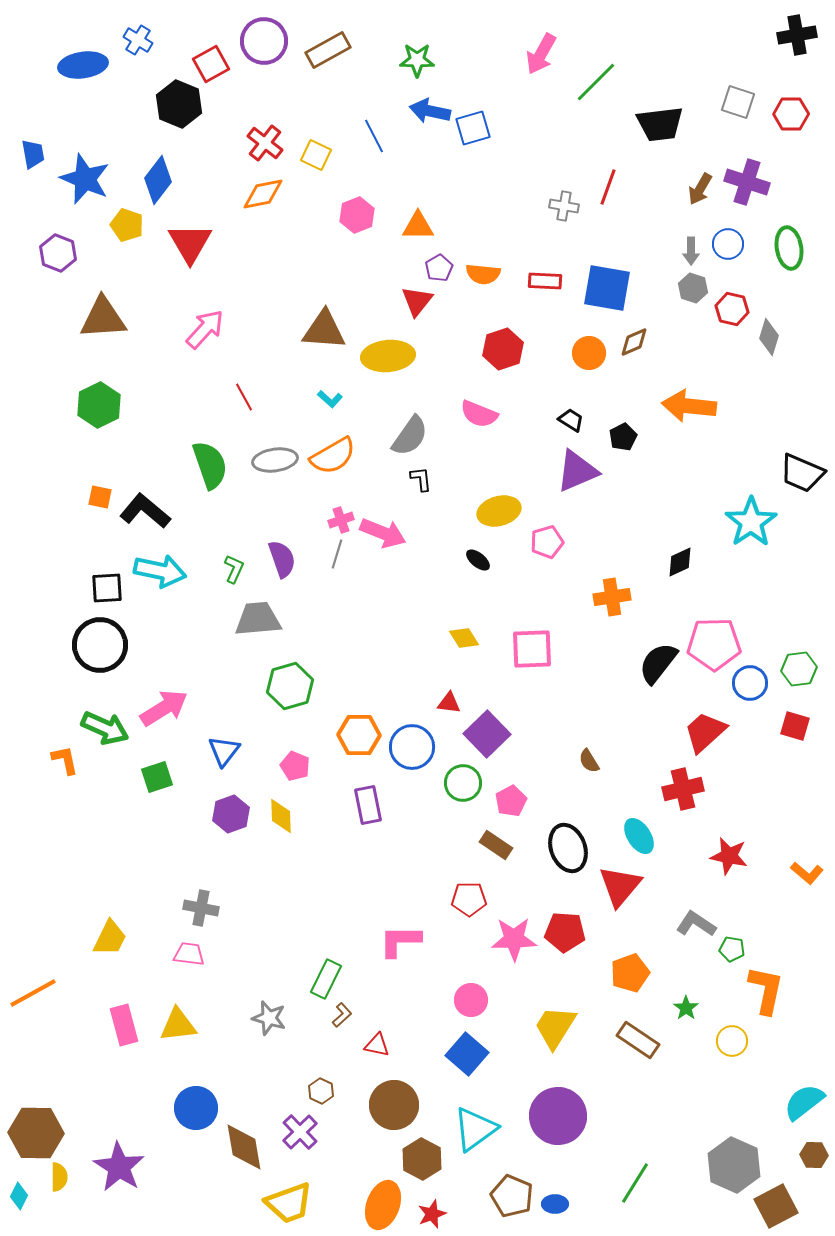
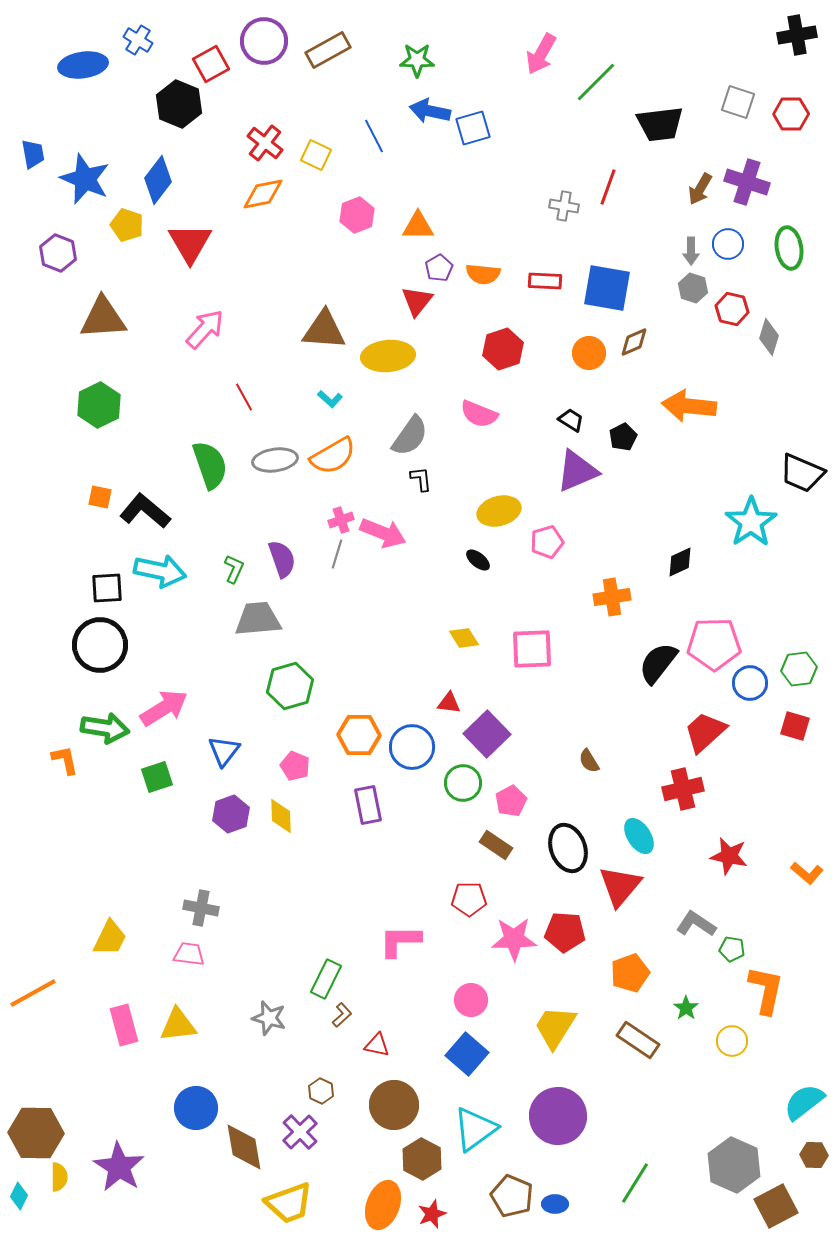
green arrow at (105, 728): rotated 15 degrees counterclockwise
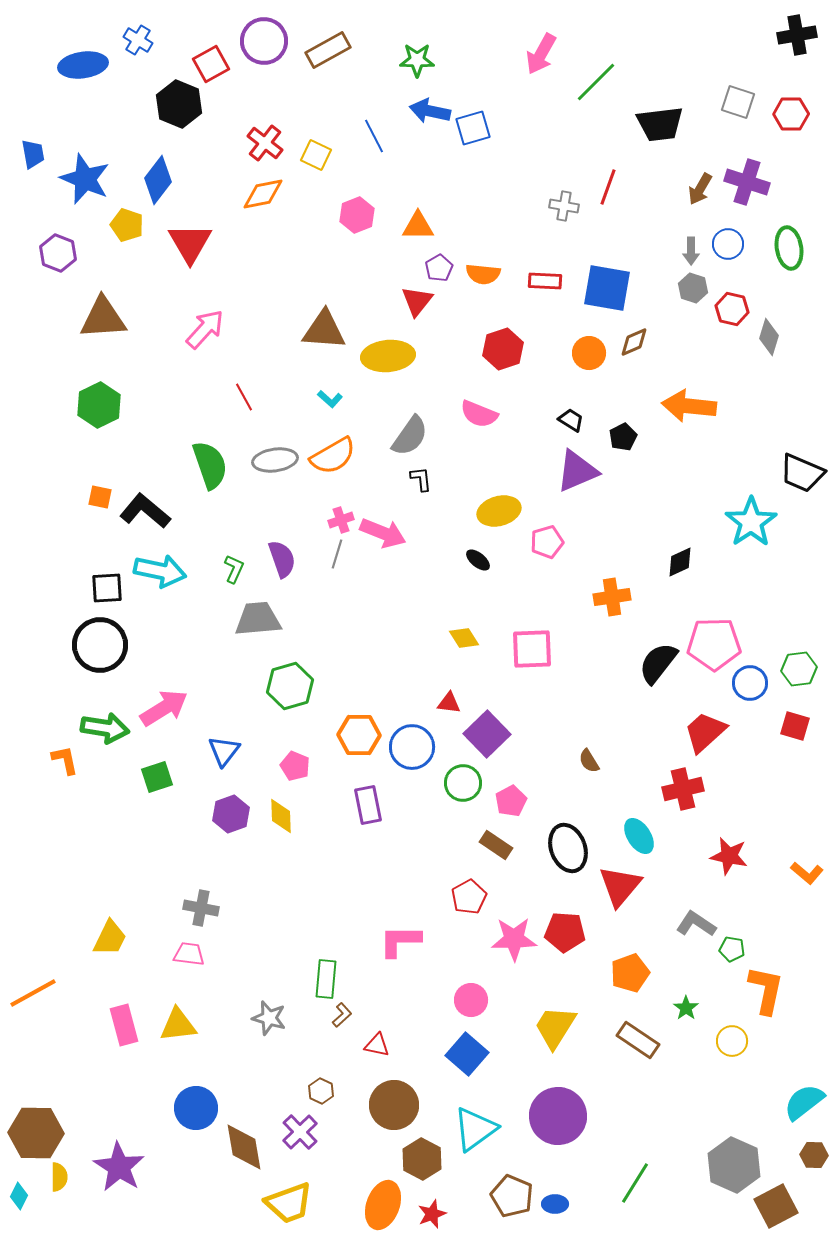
red pentagon at (469, 899): moved 2 px up; rotated 28 degrees counterclockwise
green rectangle at (326, 979): rotated 21 degrees counterclockwise
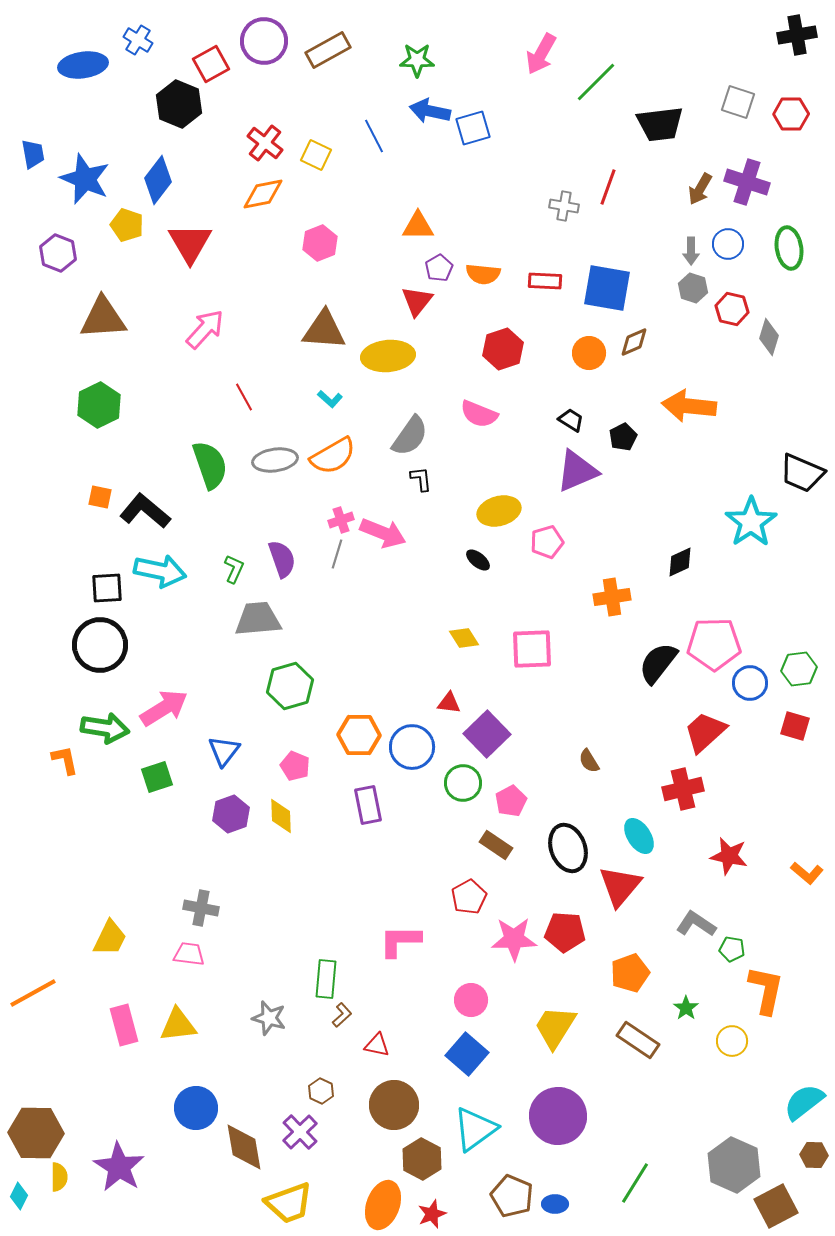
pink hexagon at (357, 215): moved 37 px left, 28 px down
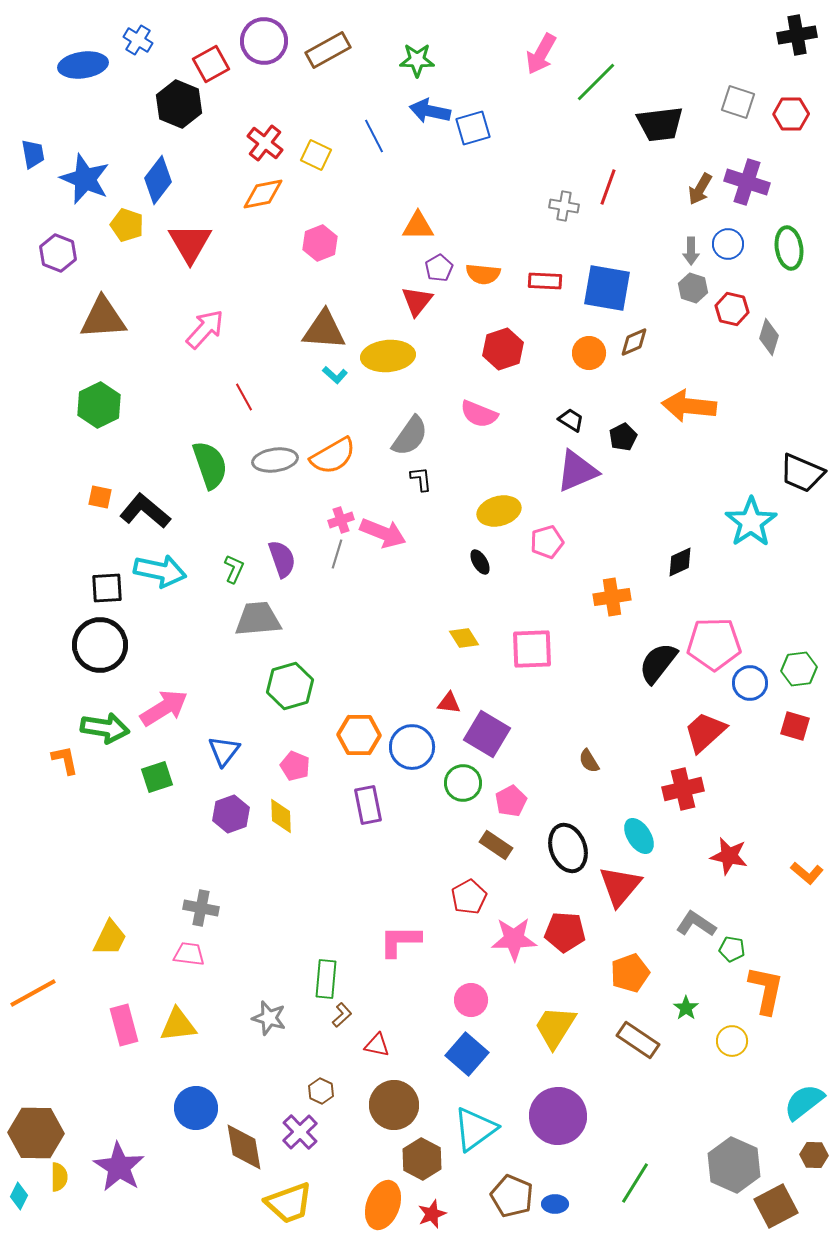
cyan L-shape at (330, 399): moved 5 px right, 24 px up
black ellipse at (478, 560): moved 2 px right, 2 px down; rotated 20 degrees clockwise
purple square at (487, 734): rotated 15 degrees counterclockwise
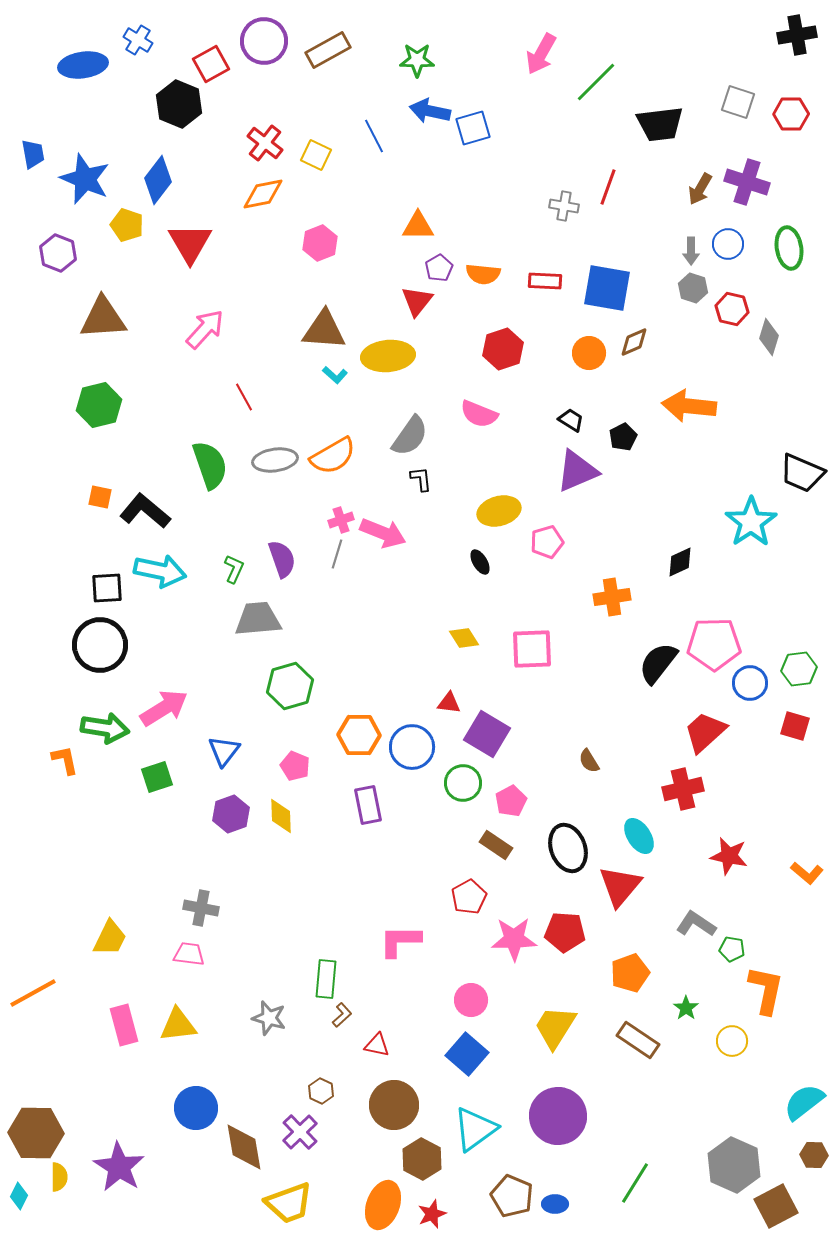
green hexagon at (99, 405): rotated 12 degrees clockwise
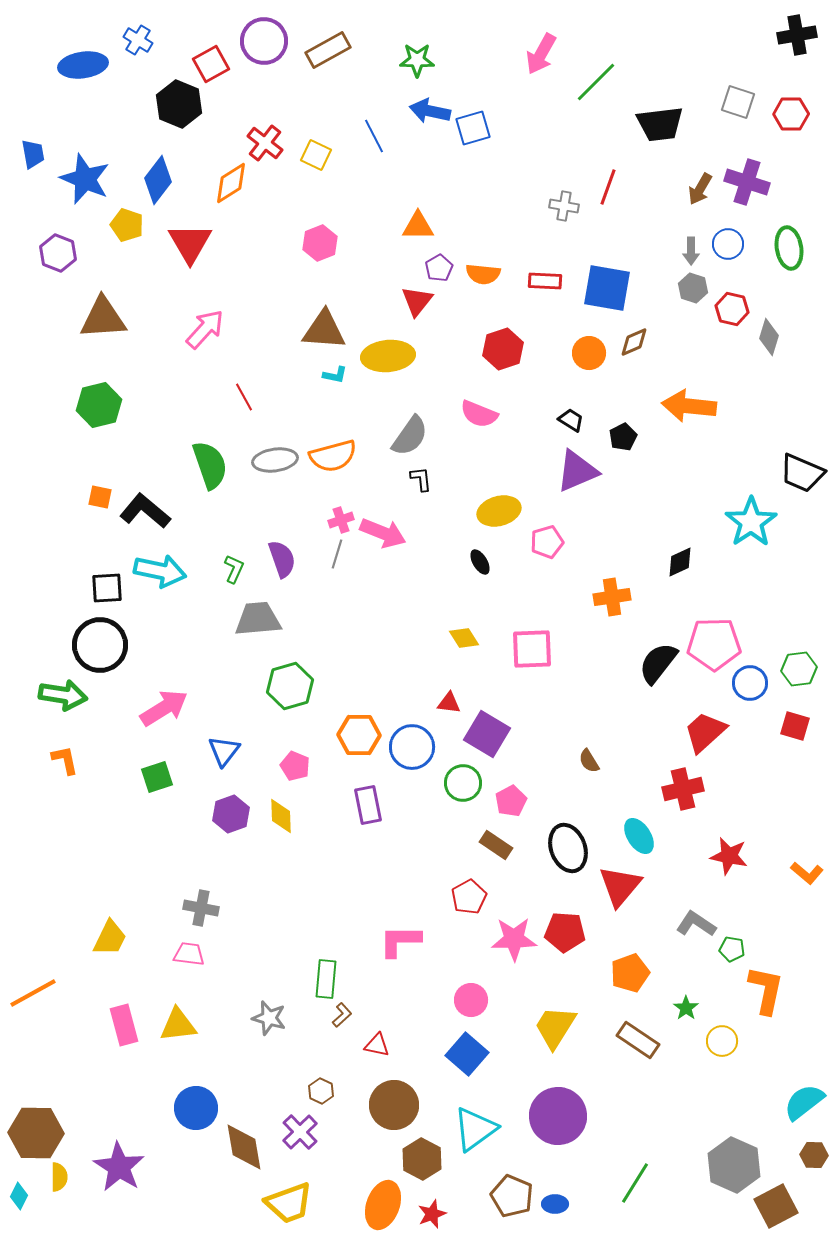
orange diamond at (263, 194): moved 32 px left, 11 px up; rotated 21 degrees counterclockwise
cyan L-shape at (335, 375): rotated 30 degrees counterclockwise
orange semicircle at (333, 456): rotated 15 degrees clockwise
green arrow at (105, 728): moved 42 px left, 33 px up
yellow circle at (732, 1041): moved 10 px left
